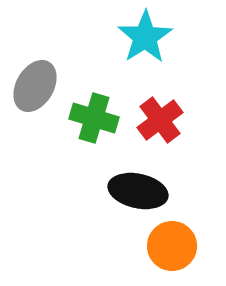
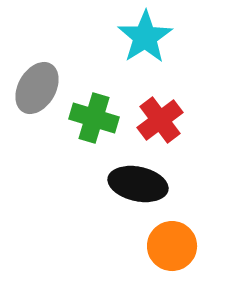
gray ellipse: moved 2 px right, 2 px down
black ellipse: moved 7 px up
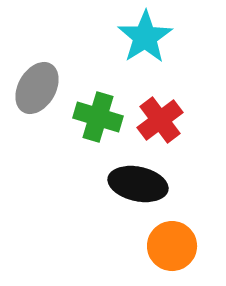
green cross: moved 4 px right, 1 px up
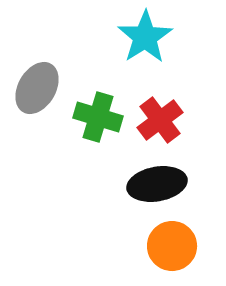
black ellipse: moved 19 px right; rotated 22 degrees counterclockwise
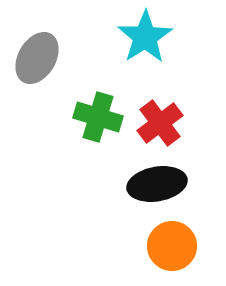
gray ellipse: moved 30 px up
red cross: moved 3 px down
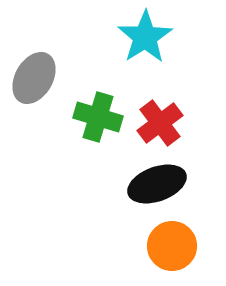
gray ellipse: moved 3 px left, 20 px down
black ellipse: rotated 10 degrees counterclockwise
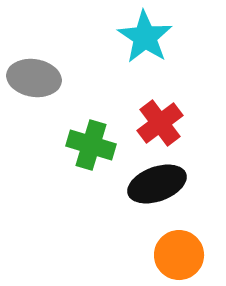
cyan star: rotated 6 degrees counterclockwise
gray ellipse: rotated 69 degrees clockwise
green cross: moved 7 px left, 28 px down
orange circle: moved 7 px right, 9 px down
